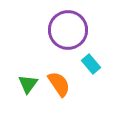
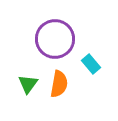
purple circle: moved 13 px left, 9 px down
orange semicircle: rotated 44 degrees clockwise
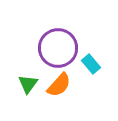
purple circle: moved 3 px right, 9 px down
orange semicircle: moved 1 px down; rotated 32 degrees clockwise
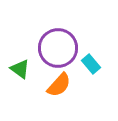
green triangle: moved 8 px left, 15 px up; rotated 30 degrees counterclockwise
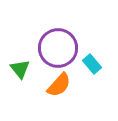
cyan rectangle: moved 1 px right
green triangle: rotated 15 degrees clockwise
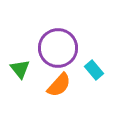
cyan rectangle: moved 2 px right, 6 px down
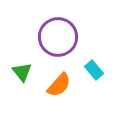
purple circle: moved 11 px up
green triangle: moved 2 px right, 3 px down
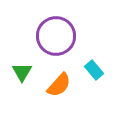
purple circle: moved 2 px left, 1 px up
green triangle: rotated 10 degrees clockwise
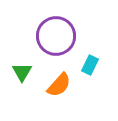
cyan rectangle: moved 4 px left, 5 px up; rotated 66 degrees clockwise
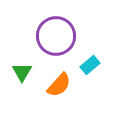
cyan rectangle: rotated 24 degrees clockwise
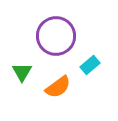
orange semicircle: moved 1 px left, 2 px down; rotated 12 degrees clockwise
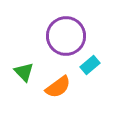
purple circle: moved 10 px right
green triangle: moved 2 px right; rotated 15 degrees counterclockwise
